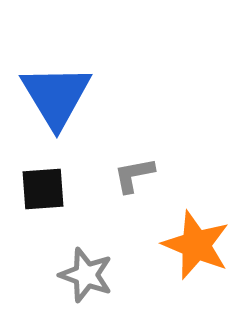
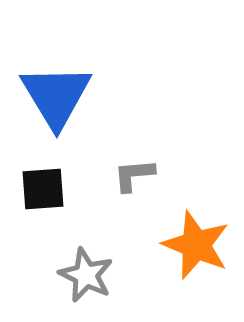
gray L-shape: rotated 6 degrees clockwise
gray star: rotated 6 degrees clockwise
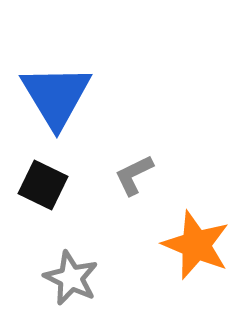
gray L-shape: rotated 21 degrees counterclockwise
black square: moved 4 px up; rotated 30 degrees clockwise
gray star: moved 15 px left, 3 px down
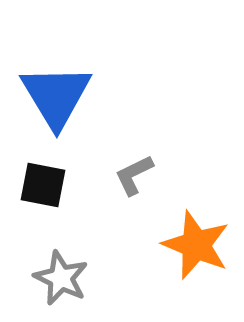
black square: rotated 15 degrees counterclockwise
gray star: moved 10 px left
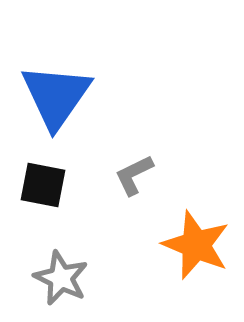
blue triangle: rotated 6 degrees clockwise
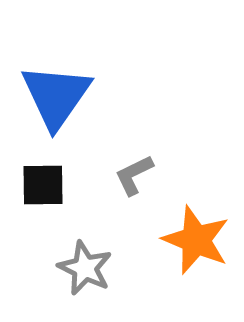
black square: rotated 12 degrees counterclockwise
orange star: moved 5 px up
gray star: moved 24 px right, 10 px up
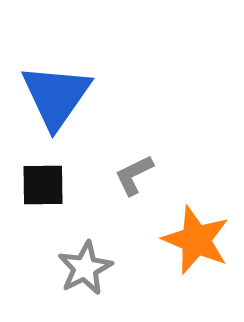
gray star: rotated 20 degrees clockwise
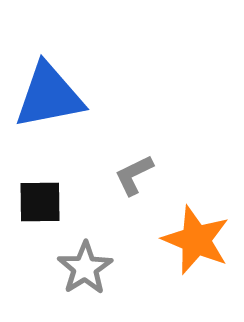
blue triangle: moved 7 px left; rotated 44 degrees clockwise
black square: moved 3 px left, 17 px down
gray star: rotated 6 degrees counterclockwise
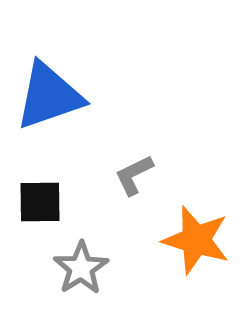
blue triangle: rotated 8 degrees counterclockwise
orange star: rotated 6 degrees counterclockwise
gray star: moved 4 px left
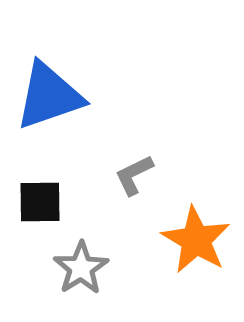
orange star: rotated 14 degrees clockwise
